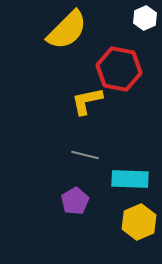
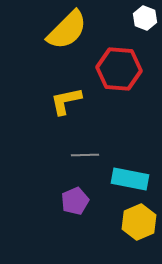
white hexagon: rotated 15 degrees counterclockwise
red hexagon: rotated 6 degrees counterclockwise
yellow L-shape: moved 21 px left
gray line: rotated 16 degrees counterclockwise
cyan rectangle: rotated 9 degrees clockwise
purple pentagon: rotated 8 degrees clockwise
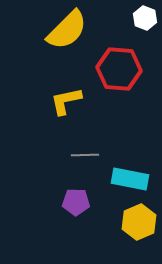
purple pentagon: moved 1 px right, 1 px down; rotated 24 degrees clockwise
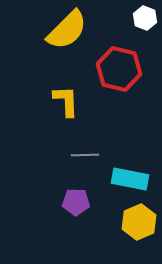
red hexagon: rotated 9 degrees clockwise
yellow L-shape: rotated 100 degrees clockwise
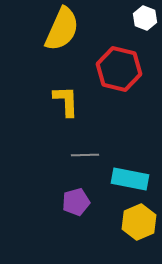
yellow semicircle: moved 5 px left, 1 px up; rotated 21 degrees counterclockwise
purple pentagon: rotated 16 degrees counterclockwise
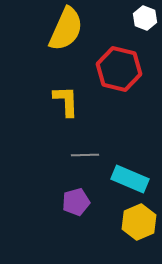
yellow semicircle: moved 4 px right
cyan rectangle: rotated 12 degrees clockwise
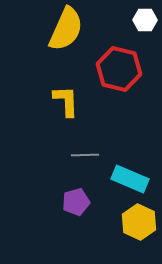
white hexagon: moved 2 px down; rotated 20 degrees counterclockwise
yellow hexagon: rotated 12 degrees counterclockwise
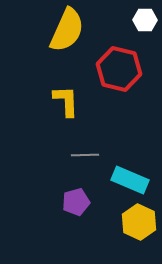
yellow semicircle: moved 1 px right, 1 px down
cyan rectangle: moved 1 px down
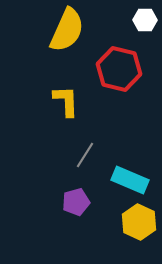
gray line: rotated 56 degrees counterclockwise
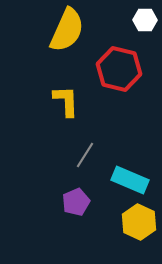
purple pentagon: rotated 8 degrees counterclockwise
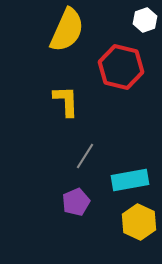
white hexagon: rotated 20 degrees counterclockwise
red hexagon: moved 2 px right, 2 px up
gray line: moved 1 px down
cyan rectangle: rotated 33 degrees counterclockwise
